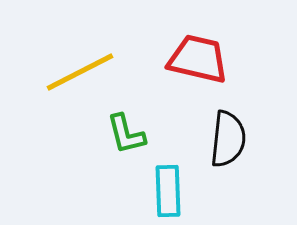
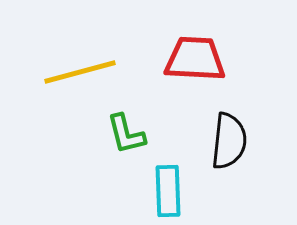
red trapezoid: moved 3 px left; rotated 10 degrees counterclockwise
yellow line: rotated 12 degrees clockwise
black semicircle: moved 1 px right, 2 px down
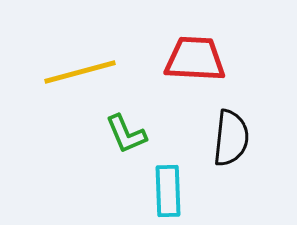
green L-shape: rotated 9 degrees counterclockwise
black semicircle: moved 2 px right, 3 px up
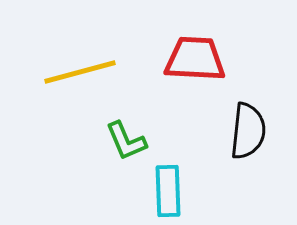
green L-shape: moved 7 px down
black semicircle: moved 17 px right, 7 px up
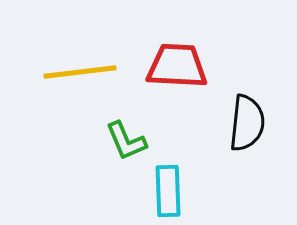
red trapezoid: moved 18 px left, 7 px down
yellow line: rotated 8 degrees clockwise
black semicircle: moved 1 px left, 8 px up
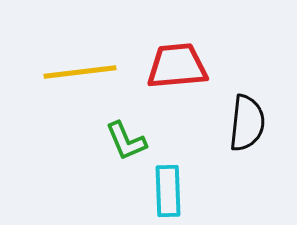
red trapezoid: rotated 8 degrees counterclockwise
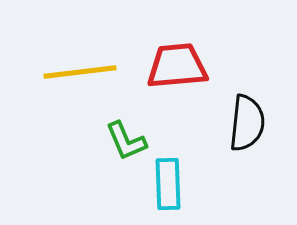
cyan rectangle: moved 7 px up
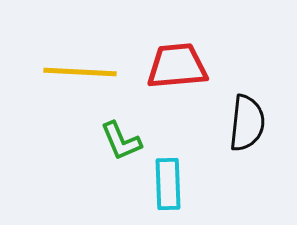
yellow line: rotated 10 degrees clockwise
green L-shape: moved 5 px left
